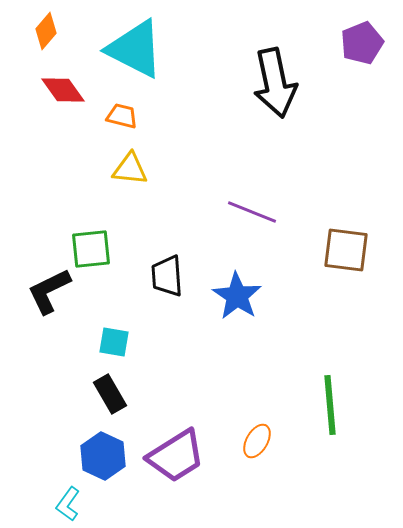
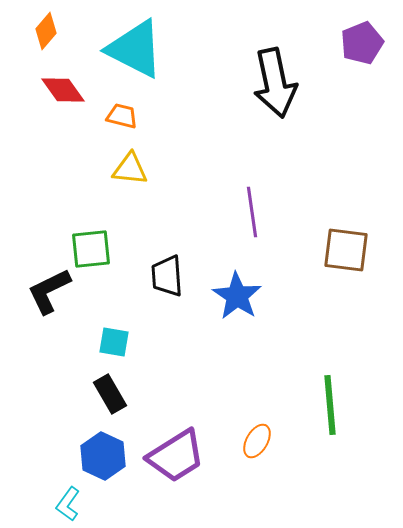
purple line: rotated 60 degrees clockwise
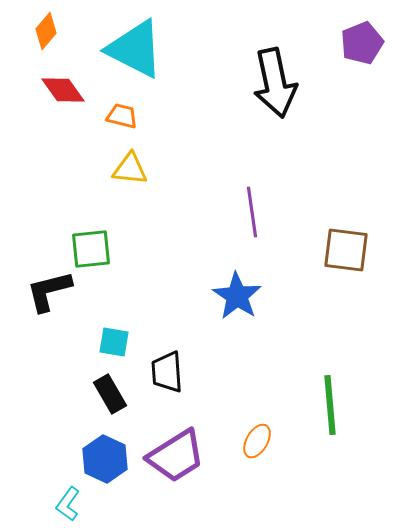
black trapezoid: moved 96 px down
black L-shape: rotated 12 degrees clockwise
blue hexagon: moved 2 px right, 3 px down
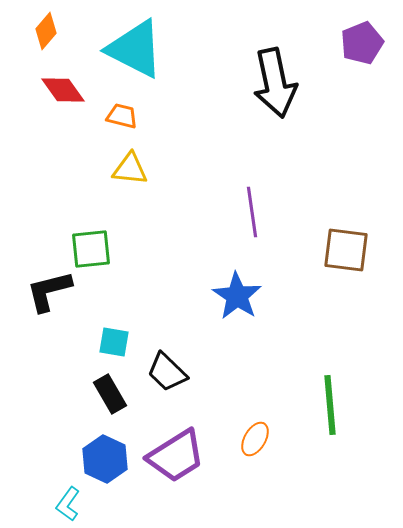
black trapezoid: rotated 42 degrees counterclockwise
orange ellipse: moved 2 px left, 2 px up
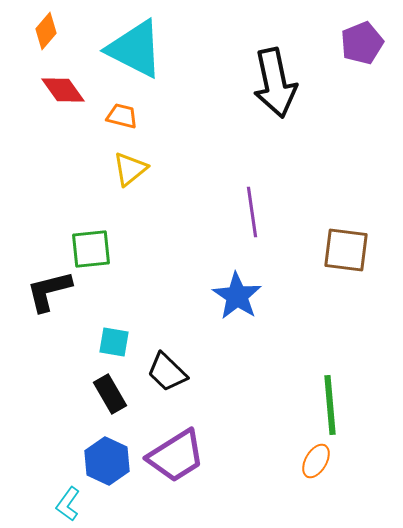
yellow triangle: rotated 45 degrees counterclockwise
orange ellipse: moved 61 px right, 22 px down
blue hexagon: moved 2 px right, 2 px down
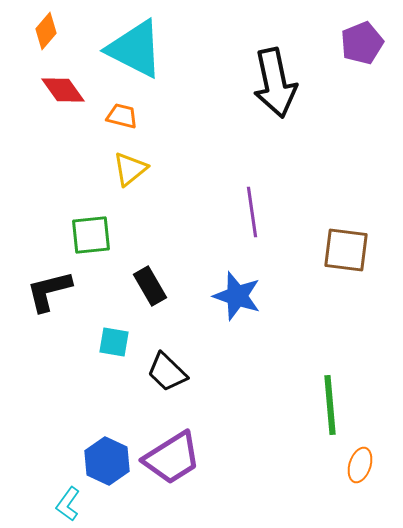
green square: moved 14 px up
blue star: rotated 15 degrees counterclockwise
black rectangle: moved 40 px right, 108 px up
purple trapezoid: moved 4 px left, 2 px down
orange ellipse: moved 44 px right, 4 px down; rotated 12 degrees counterclockwise
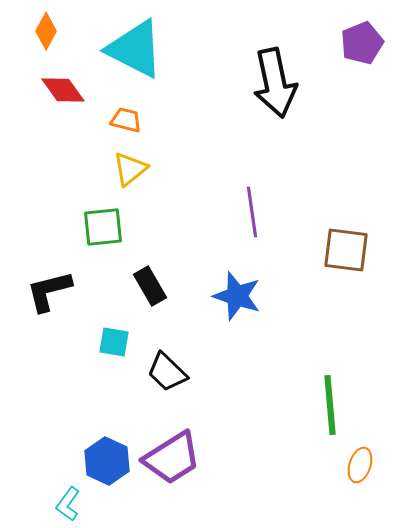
orange diamond: rotated 12 degrees counterclockwise
orange trapezoid: moved 4 px right, 4 px down
green square: moved 12 px right, 8 px up
